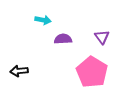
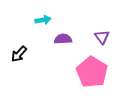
cyan arrow: rotated 21 degrees counterclockwise
black arrow: moved 17 px up; rotated 42 degrees counterclockwise
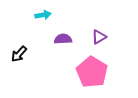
cyan arrow: moved 5 px up
purple triangle: moved 3 px left; rotated 35 degrees clockwise
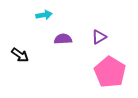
cyan arrow: moved 1 px right
black arrow: moved 1 px right, 1 px down; rotated 96 degrees counterclockwise
pink pentagon: moved 18 px right
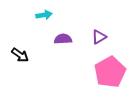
pink pentagon: rotated 12 degrees clockwise
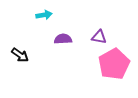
purple triangle: rotated 42 degrees clockwise
pink pentagon: moved 4 px right, 8 px up
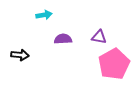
black arrow: rotated 30 degrees counterclockwise
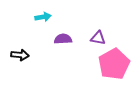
cyan arrow: moved 1 px left, 2 px down
purple triangle: moved 1 px left, 1 px down
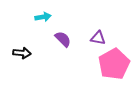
purple semicircle: rotated 48 degrees clockwise
black arrow: moved 2 px right, 2 px up
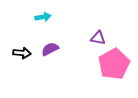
purple semicircle: moved 13 px left, 10 px down; rotated 72 degrees counterclockwise
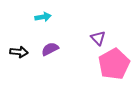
purple triangle: rotated 35 degrees clockwise
black arrow: moved 3 px left, 1 px up
